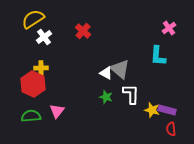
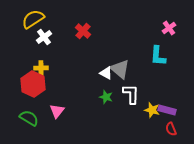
green semicircle: moved 2 px left, 2 px down; rotated 36 degrees clockwise
red semicircle: rotated 16 degrees counterclockwise
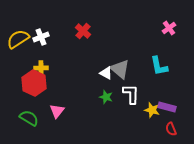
yellow semicircle: moved 15 px left, 20 px down
white cross: moved 3 px left; rotated 14 degrees clockwise
cyan L-shape: moved 1 px right, 10 px down; rotated 15 degrees counterclockwise
red hexagon: moved 1 px right, 1 px up
purple rectangle: moved 3 px up
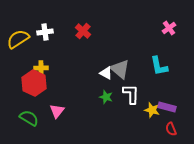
white cross: moved 4 px right, 5 px up; rotated 14 degrees clockwise
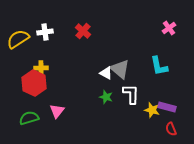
green semicircle: rotated 48 degrees counterclockwise
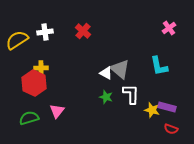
yellow semicircle: moved 1 px left, 1 px down
red semicircle: rotated 48 degrees counterclockwise
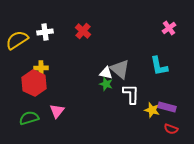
white triangle: rotated 16 degrees counterclockwise
green star: moved 13 px up
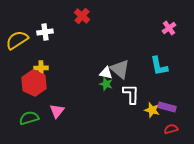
red cross: moved 1 px left, 15 px up
red semicircle: rotated 144 degrees clockwise
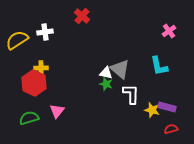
pink cross: moved 3 px down
